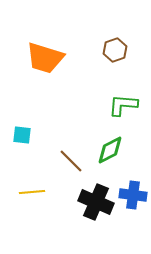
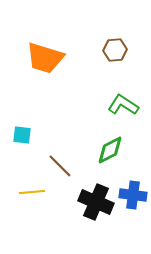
brown hexagon: rotated 15 degrees clockwise
green L-shape: rotated 28 degrees clockwise
brown line: moved 11 px left, 5 px down
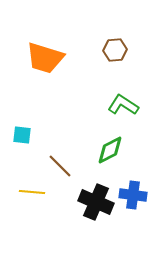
yellow line: rotated 10 degrees clockwise
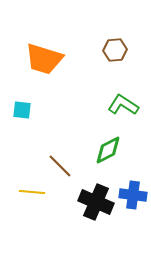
orange trapezoid: moved 1 px left, 1 px down
cyan square: moved 25 px up
green diamond: moved 2 px left
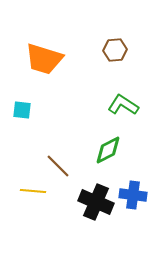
brown line: moved 2 px left
yellow line: moved 1 px right, 1 px up
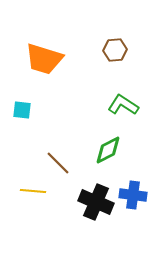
brown line: moved 3 px up
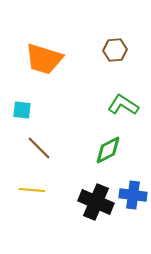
brown line: moved 19 px left, 15 px up
yellow line: moved 1 px left, 1 px up
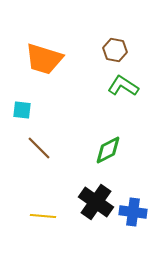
brown hexagon: rotated 15 degrees clockwise
green L-shape: moved 19 px up
yellow line: moved 11 px right, 26 px down
blue cross: moved 17 px down
black cross: rotated 12 degrees clockwise
